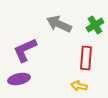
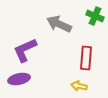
green cross: moved 9 px up; rotated 36 degrees counterclockwise
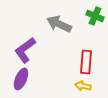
purple L-shape: rotated 12 degrees counterclockwise
red rectangle: moved 4 px down
purple ellipse: moved 2 px right; rotated 55 degrees counterclockwise
yellow arrow: moved 4 px right
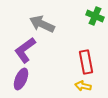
gray arrow: moved 17 px left
red rectangle: rotated 15 degrees counterclockwise
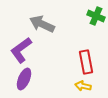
green cross: moved 1 px right
purple L-shape: moved 4 px left
purple ellipse: moved 3 px right
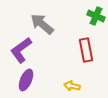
gray arrow: rotated 15 degrees clockwise
red rectangle: moved 12 px up
purple ellipse: moved 2 px right, 1 px down
yellow arrow: moved 11 px left
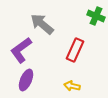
red rectangle: moved 11 px left; rotated 35 degrees clockwise
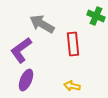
gray arrow: rotated 10 degrees counterclockwise
red rectangle: moved 2 px left, 6 px up; rotated 30 degrees counterclockwise
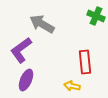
red rectangle: moved 12 px right, 18 px down
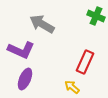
purple L-shape: rotated 120 degrees counterclockwise
red rectangle: rotated 30 degrees clockwise
purple ellipse: moved 1 px left, 1 px up
yellow arrow: moved 1 px down; rotated 28 degrees clockwise
